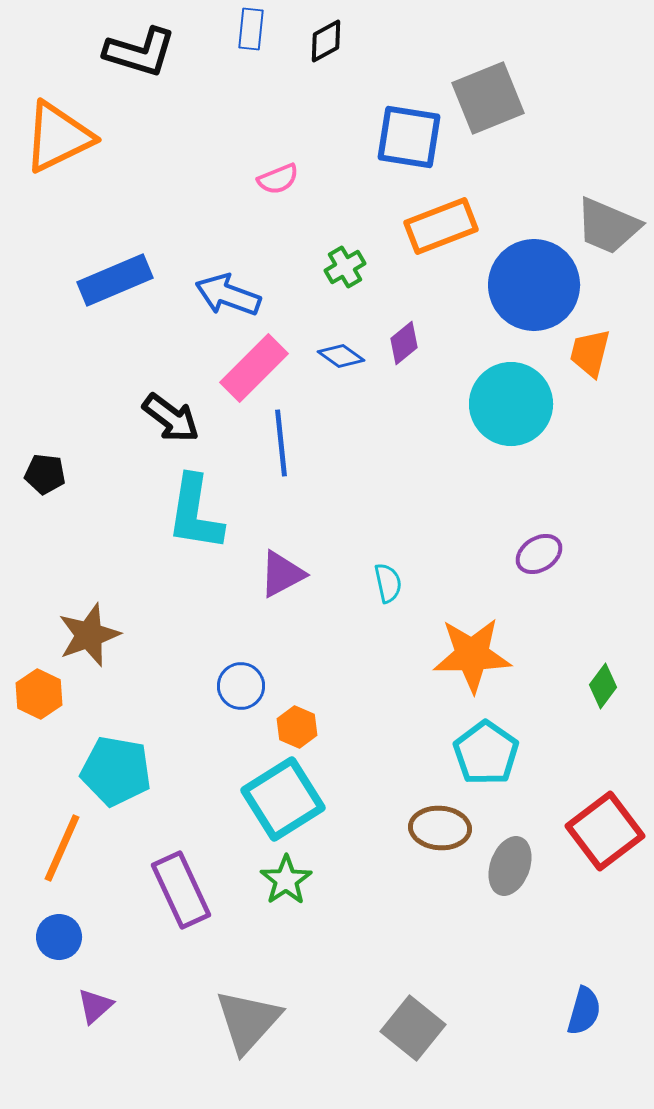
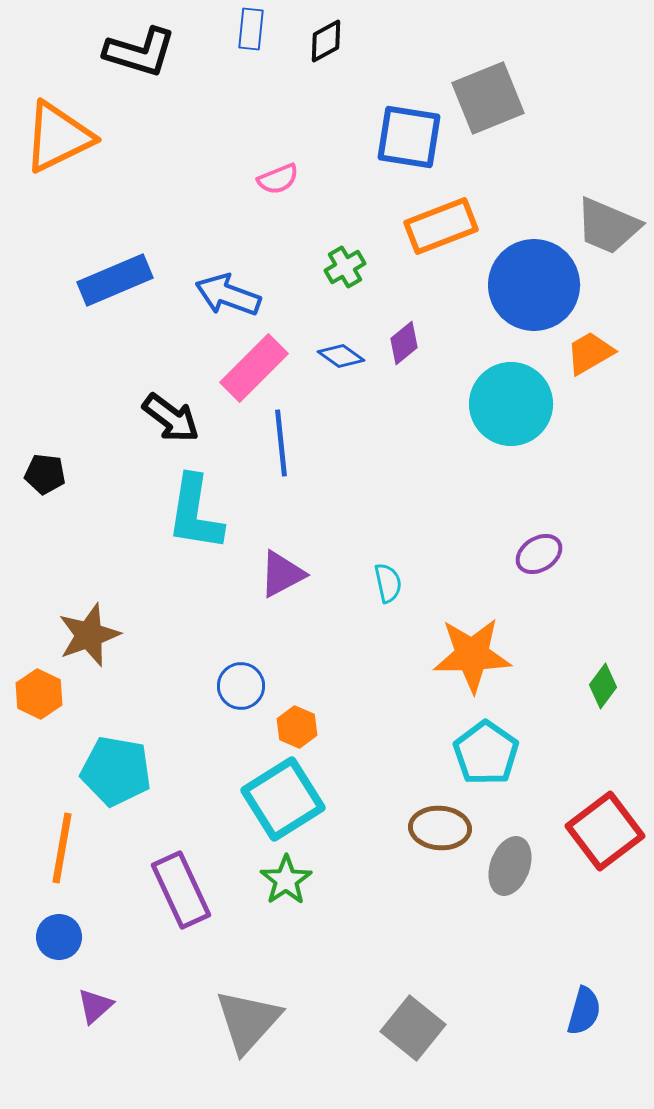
orange trapezoid at (590, 353): rotated 46 degrees clockwise
orange line at (62, 848): rotated 14 degrees counterclockwise
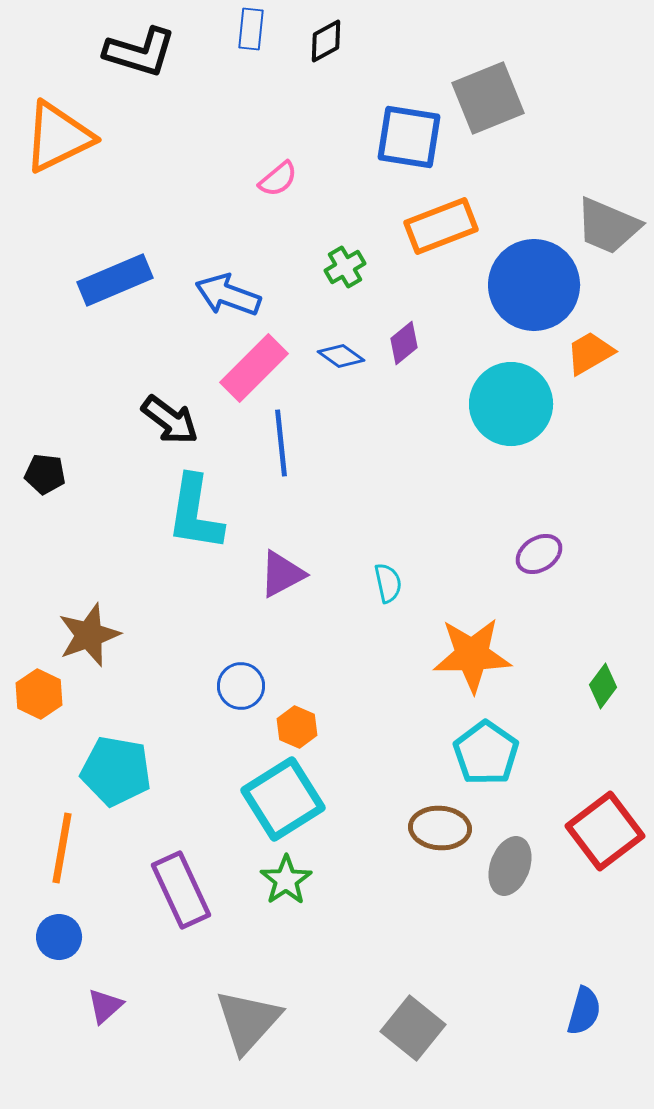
pink semicircle at (278, 179): rotated 18 degrees counterclockwise
black arrow at (171, 418): moved 1 px left, 2 px down
purple triangle at (95, 1006): moved 10 px right
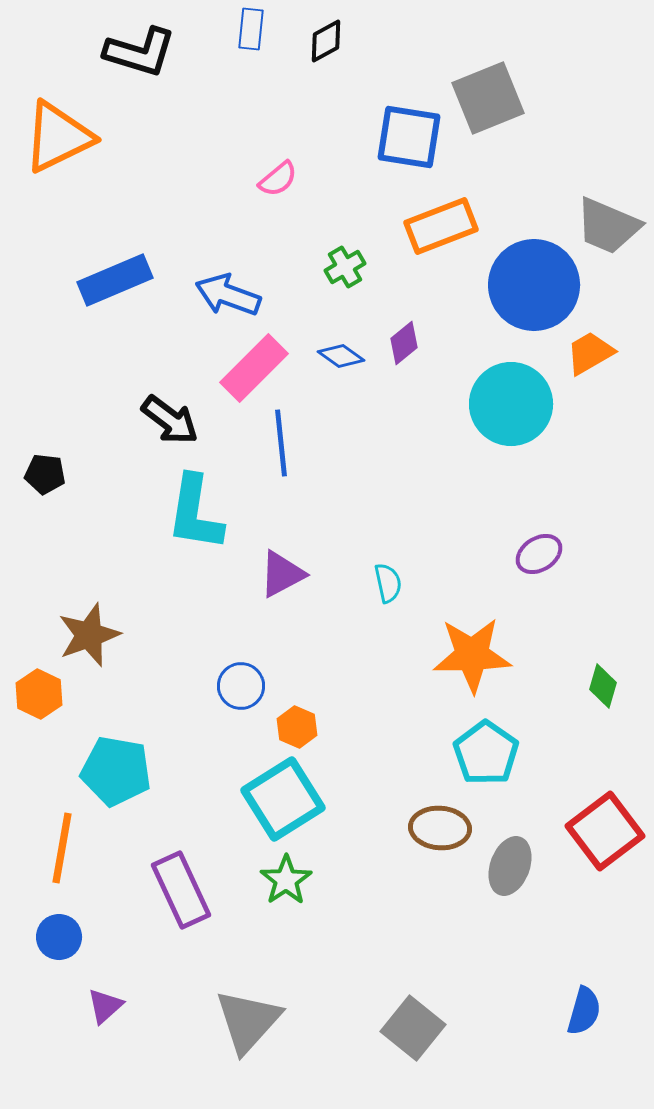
green diamond at (603, 686): rotated 21 degrees counterclockwise
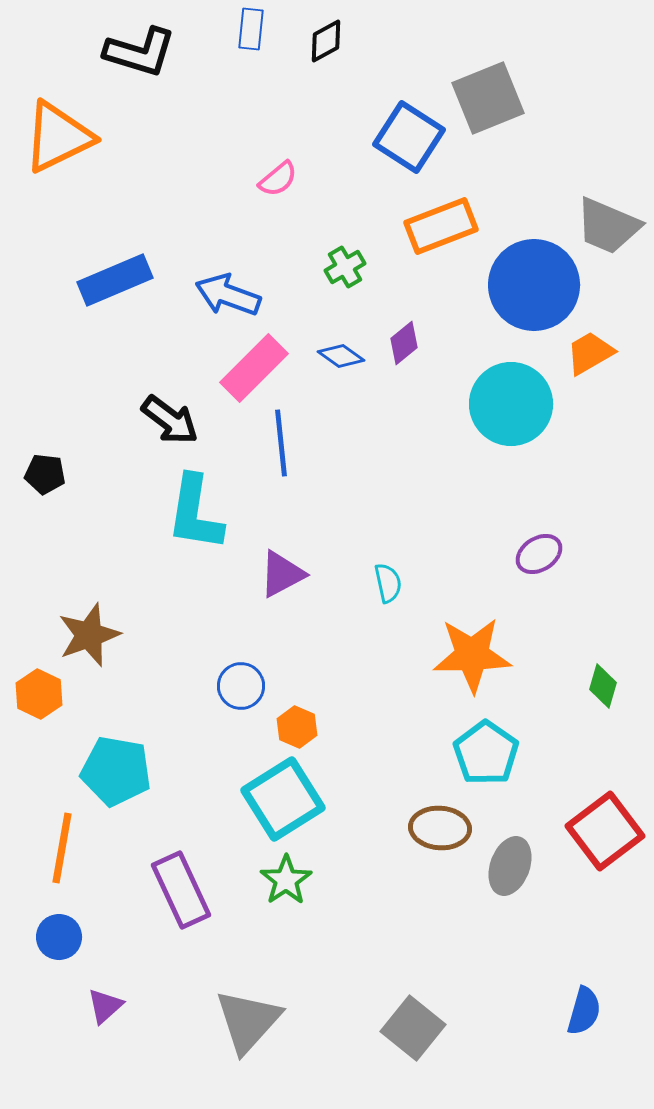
blue square at (409, 137): rotated 24 degrees clockwise
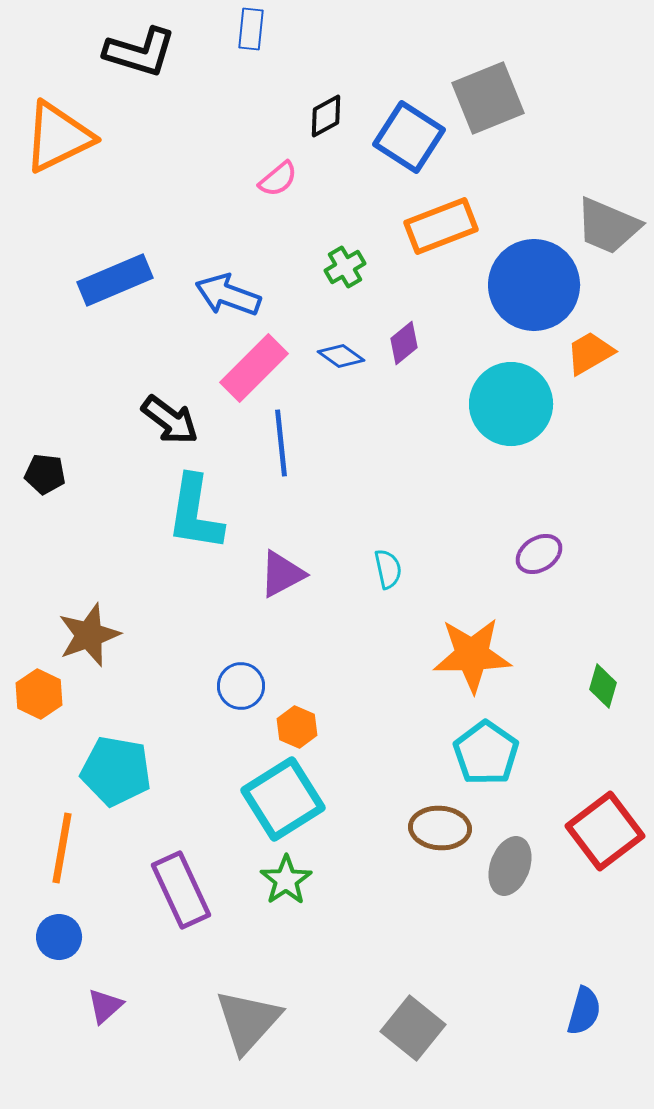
black diamond at (326, 41): moved 75 px down
cyan semicircle at (388, 583): moved 14 px up
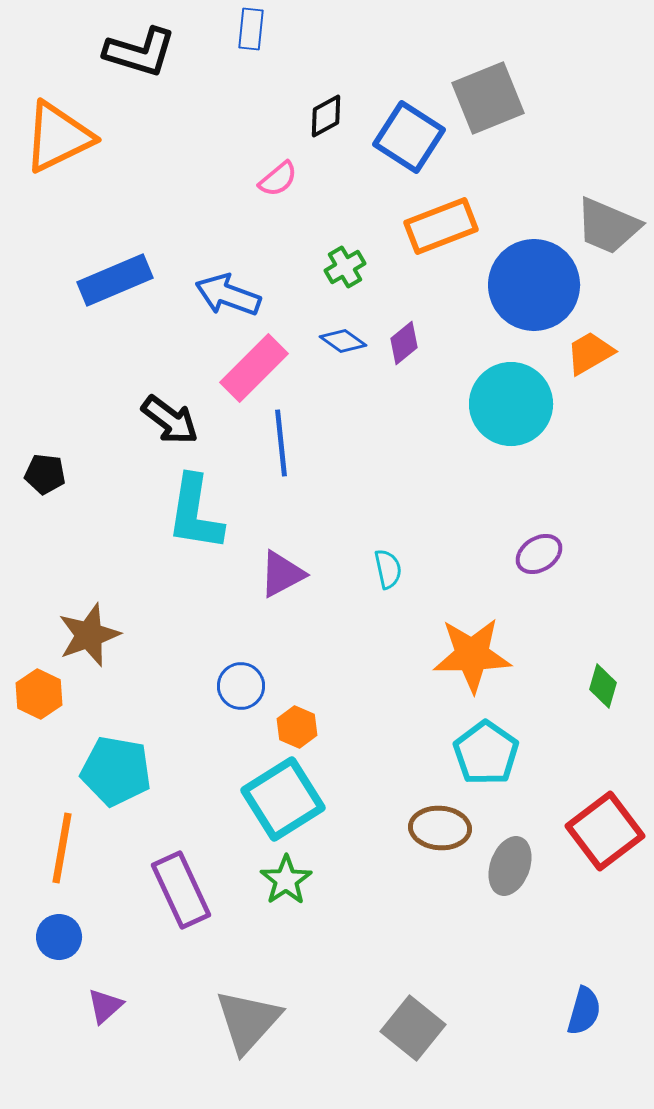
blue diamond at (341, 356): moved 2 px right, 15 px up
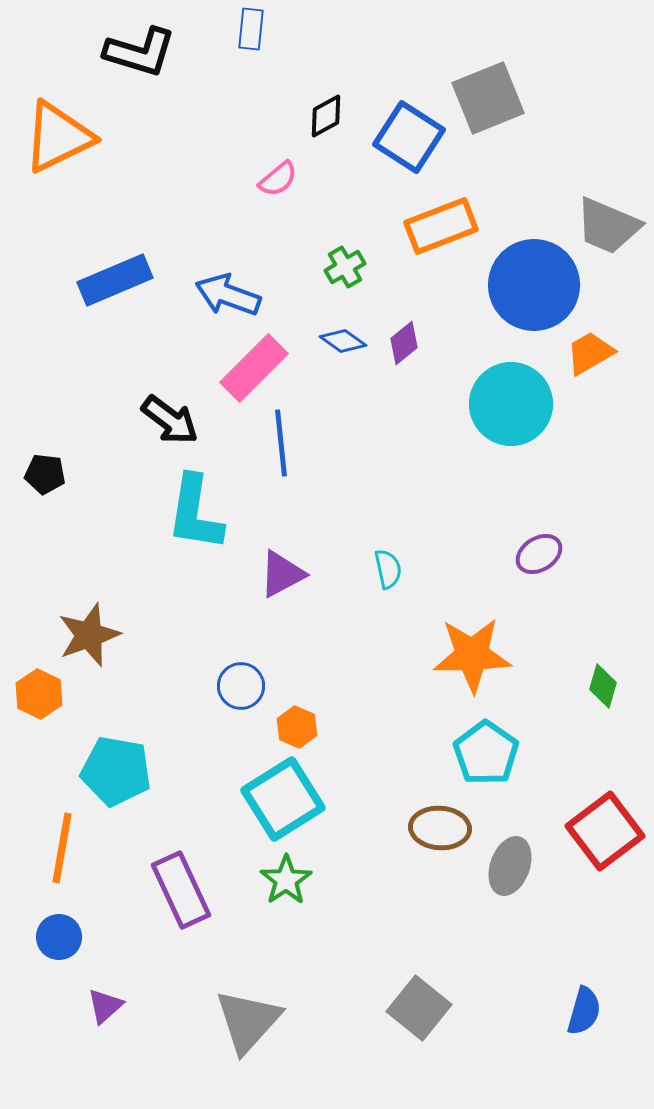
gray square at (413, 1028): moved 6 px right, 20 px up
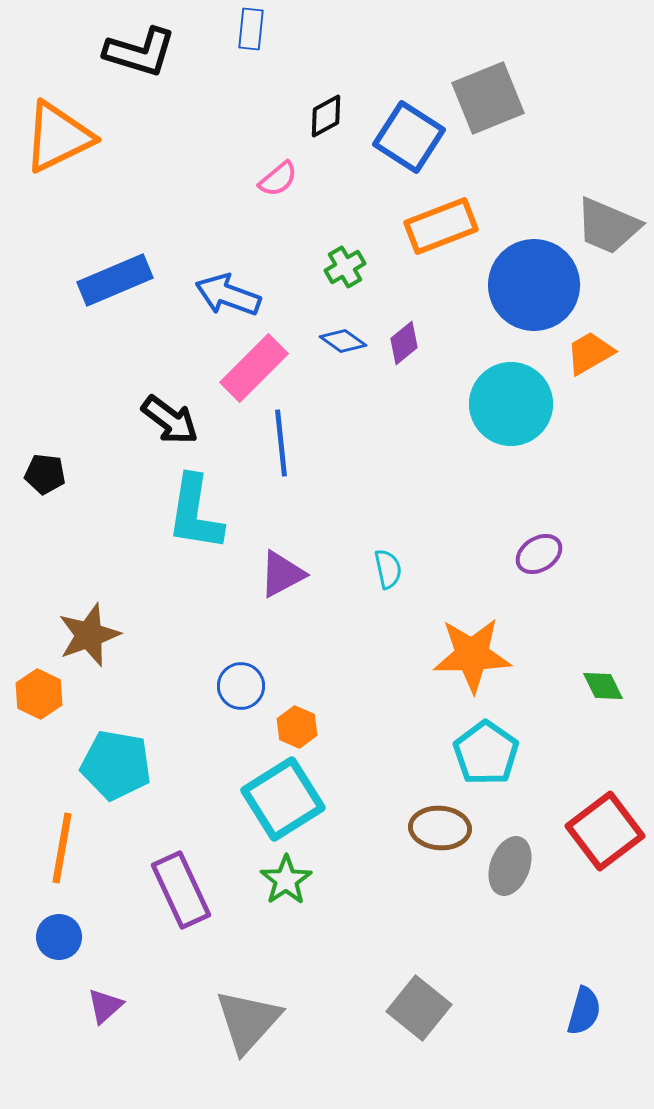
green diamond at (603, 686): rotated 42 degrees counterclockwise
cyan pentagon at (116, 771): moved 6 px up
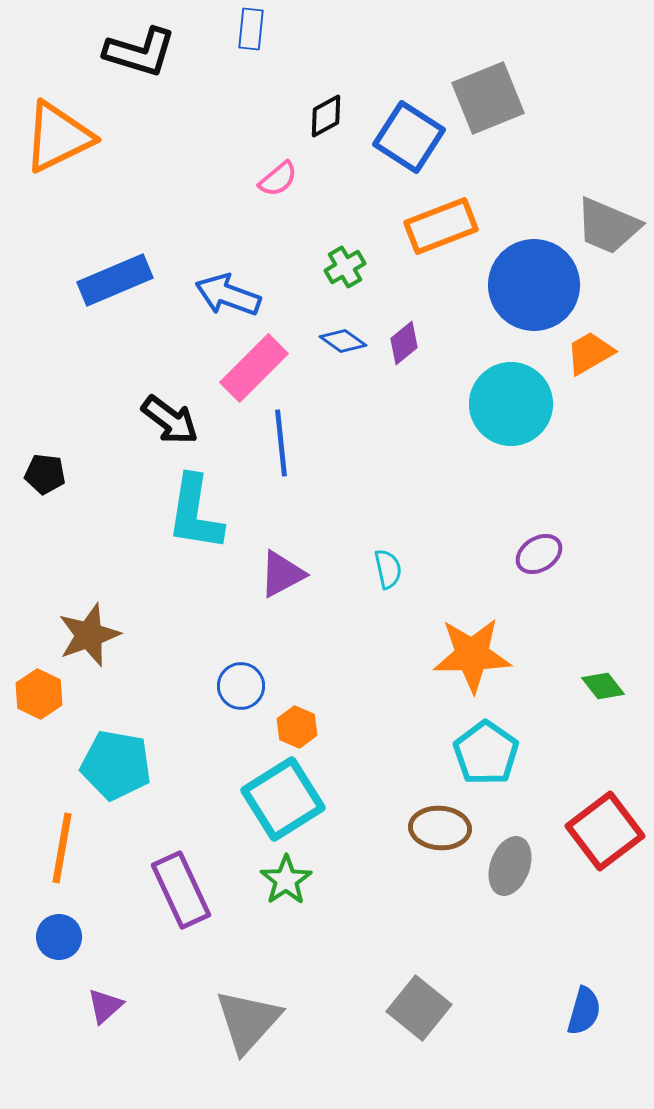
green diamond at (603, 686): rotated 12 degrees counterclockwise
